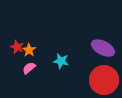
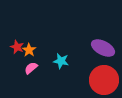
pink semicircle: moved 2 px right
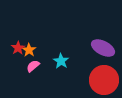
red star: moved 1 px right, 1 px down; rotated 16 degrees clockwise
cyan star: rotated 21 degrees clockwise
pink semicircle: moved 2 px right, 2 px up
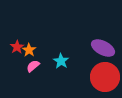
red star: moved 1 px left, 1 px up
red circle: moved 1 px right, 3 px up
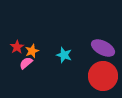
orange star: moved 3 px right, 1 px down; rotated 16 degrees clockwise
cyan star: moved 3 px right, 6 px up; rotated 14 degrees counterclockwise
pink semicircle: moved 7 px left, 3 px up
red circle: moved 2 px left, 1 px up
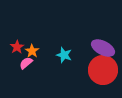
orange star: rotated 16 degrees counterclockwise
red circle: moved 6 px up
